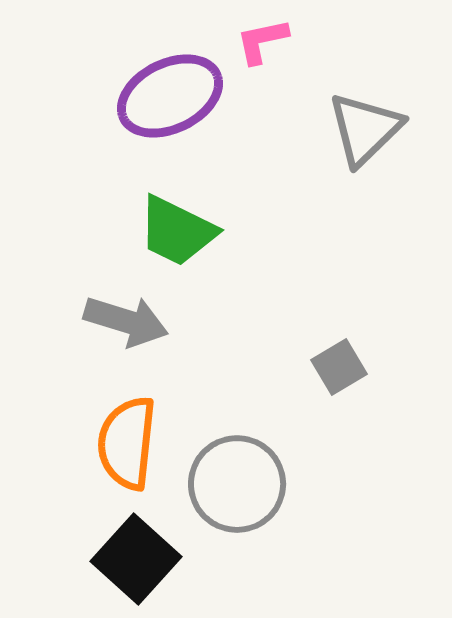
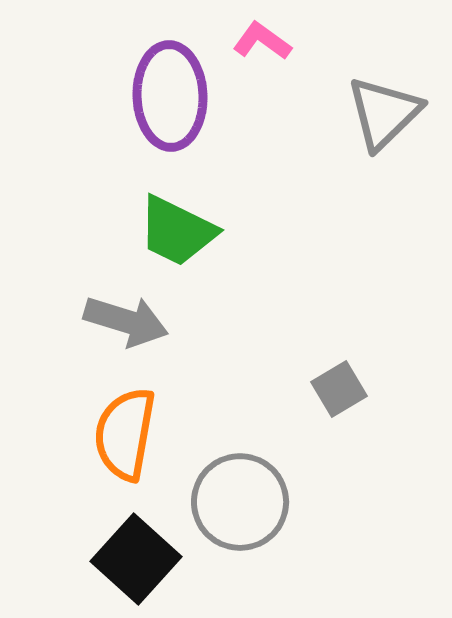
pink L-shape: rotated 48 degrees clockwise
purple ellipse: rotated 66 degrees counterclockwise
gray triangle: moved 19 px right, 16 px up
gray square: moved 22 px down
orange semicircle: moved 2 px left, 9 px up; rotated 4 degrees clockwise
gray circle: moved 3 px right, 18 px down
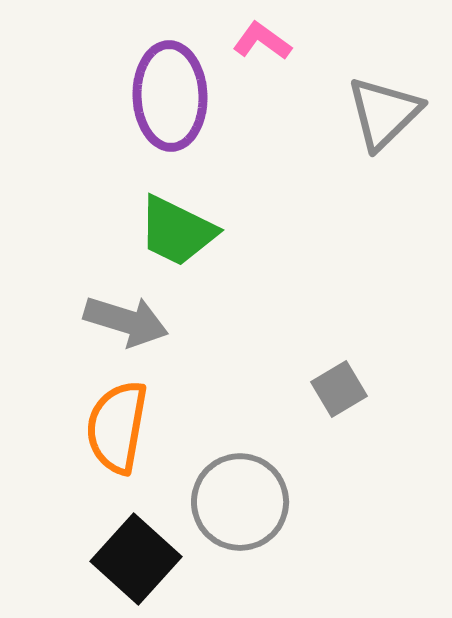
orange semicircle: moved 8 px left, 7 px up
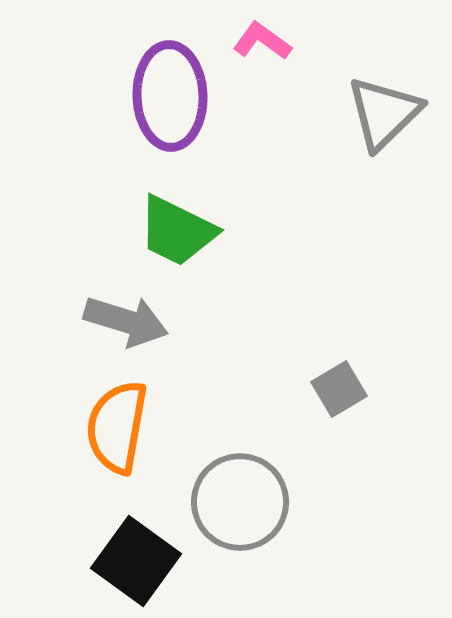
black square: moved 2 px down; rotated 6 degrees counterclockwise
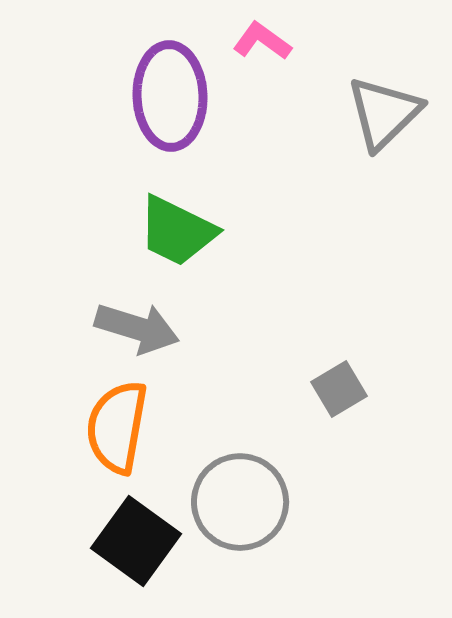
gray arrow: moved 11 px right, 7 px down
black square: moved 20 px up
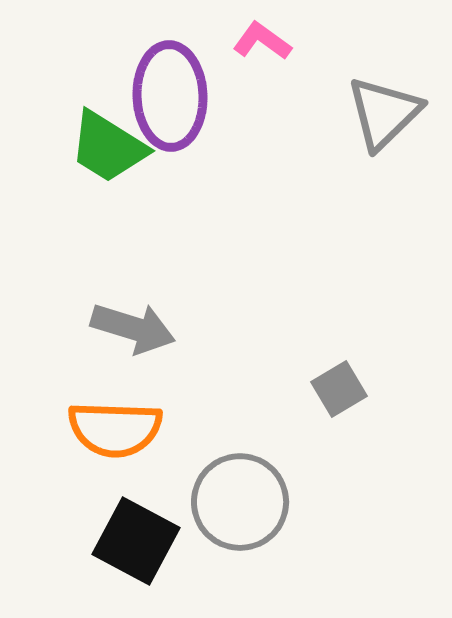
green trapezoid: moved 69 px left, 84 px up; rotated 6 degrees clockwise
gray arrow: moved 4 px left
orange semicircle: moved 2 px left, 2 px down; rotated 98 degrees counterclockwise
black square: rotated 8 degrees counterclockwise
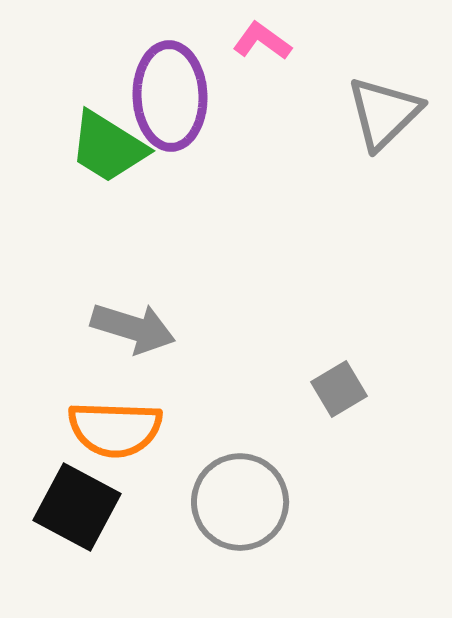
black square: moved 59 px left, 34 px up
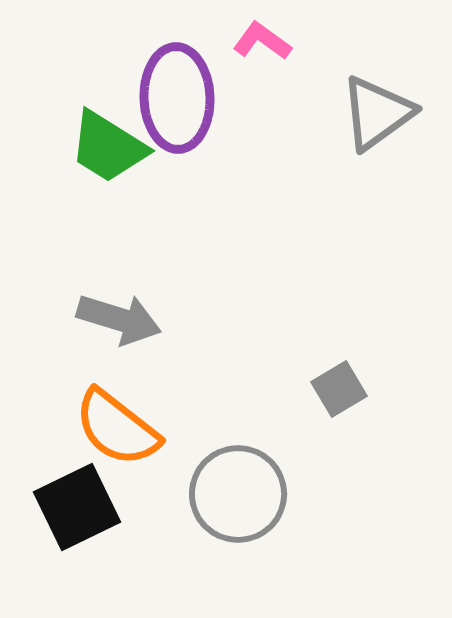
purple ellipse: moved 7 px right, 2 px down
gray triangle: moved 7 px left; rotated 8 degrees clockwise
gray arrow: moved 14 px left, 9 px up
orange semicircle: moved 2 px right, 1 px up; rotated 36 degrees clockwise
gray circle: moved 2 px left, 8 px up
black square: rotated 36 degrees clockwise
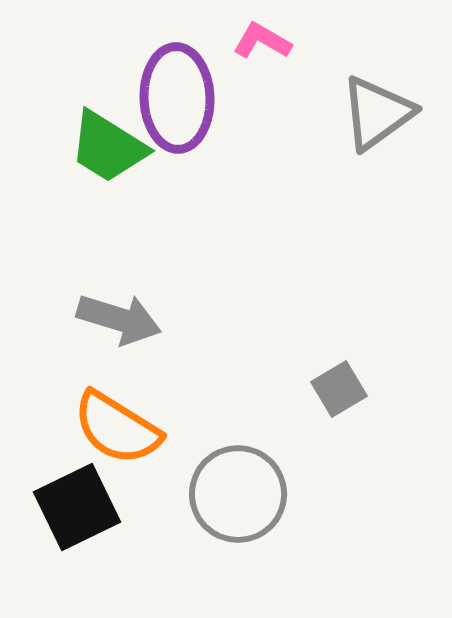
pink L-shape: rotated 6 degrees counterclockwise
orange semicircle: rotated 6 degrees counterclockwise
